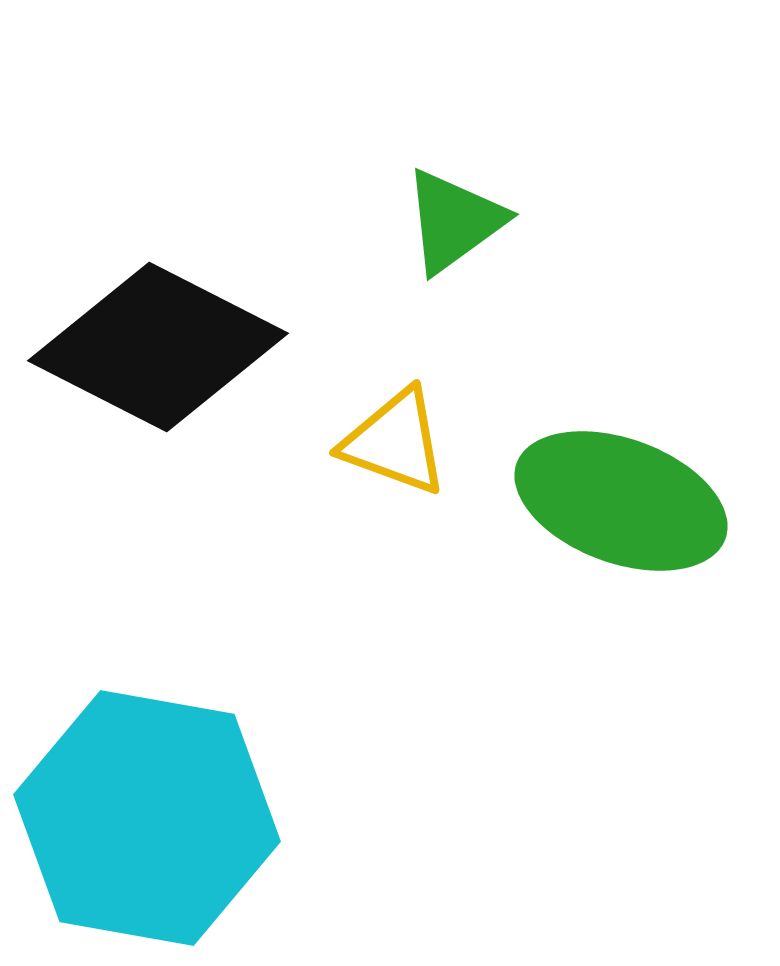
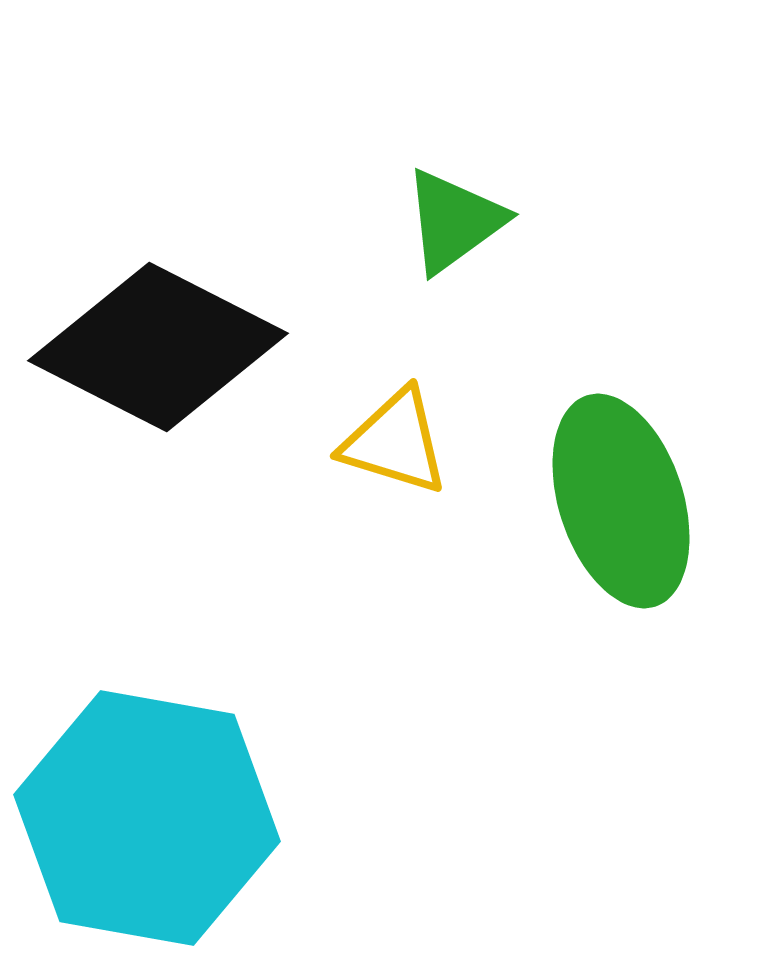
yellow triangle: rotated 3 degrees counterclockwise
green ellipse: rotated 52 degrees clockwise
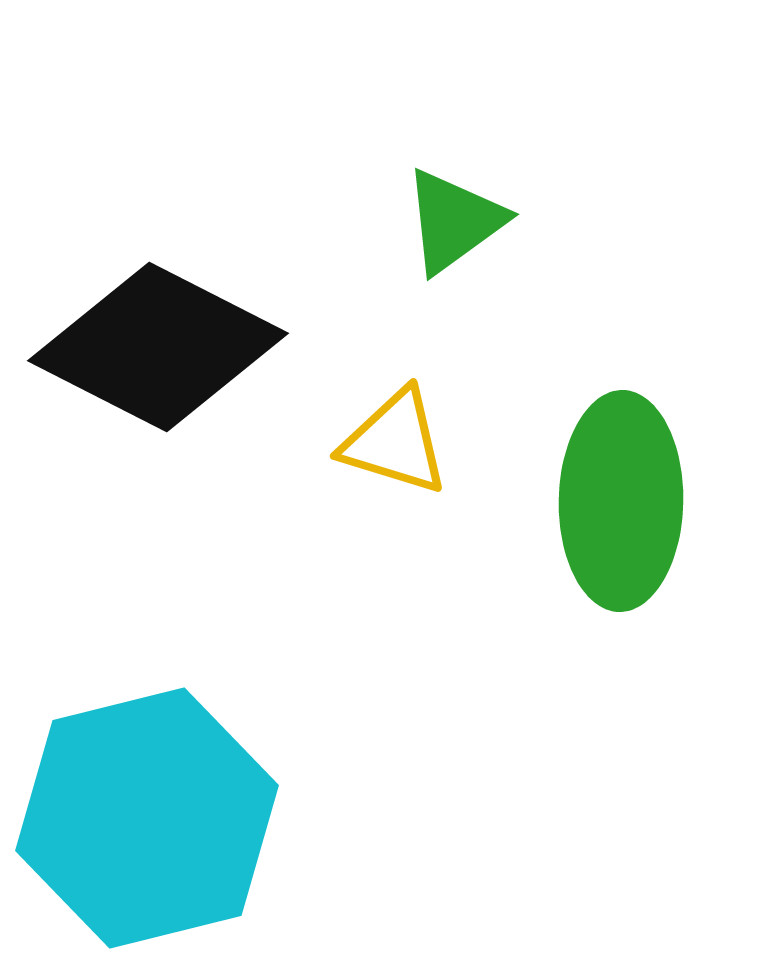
green ellipse: rotated 19 degrees clockwise
cyan hexagon: rotated 24 degrees counterclockwise
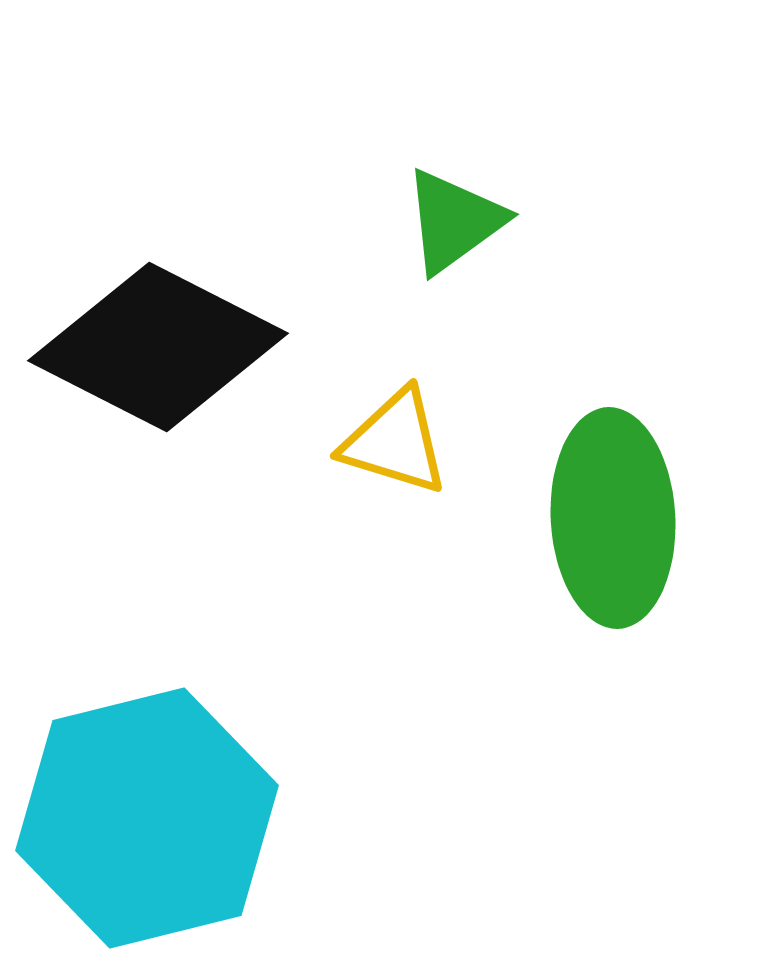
green ellipse: moved 8 px left, 17 px down; rotated 4 degrees counterclockwise
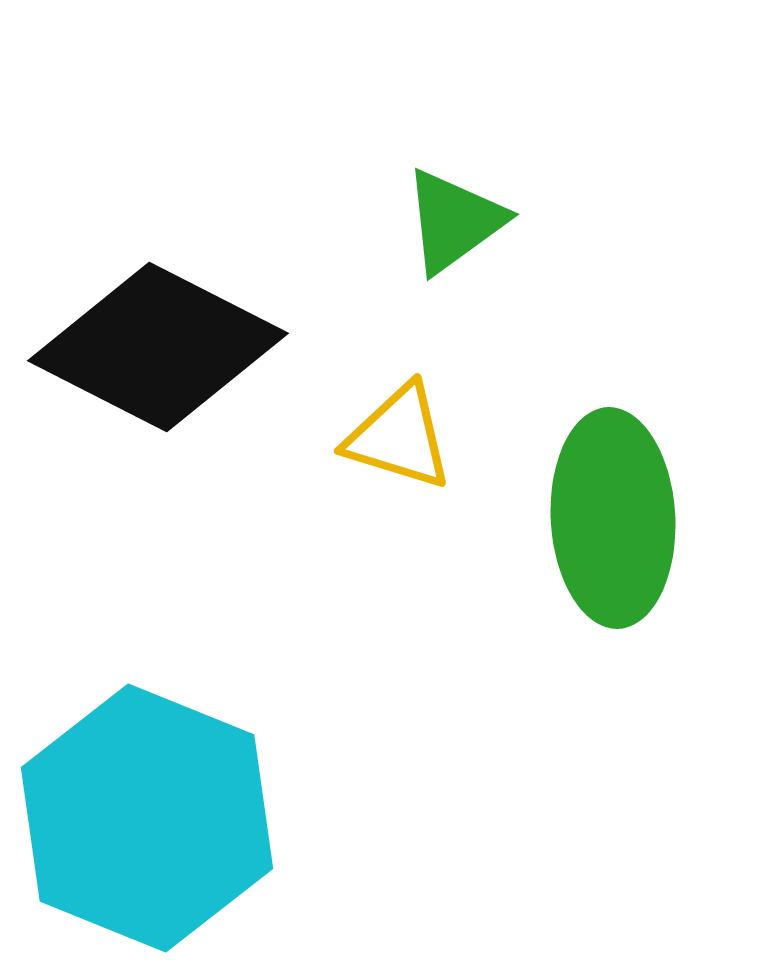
yellow triangle: moved 4 px right, 5 px up
cyan hexagon: rotated 24 degrees counterclockwise
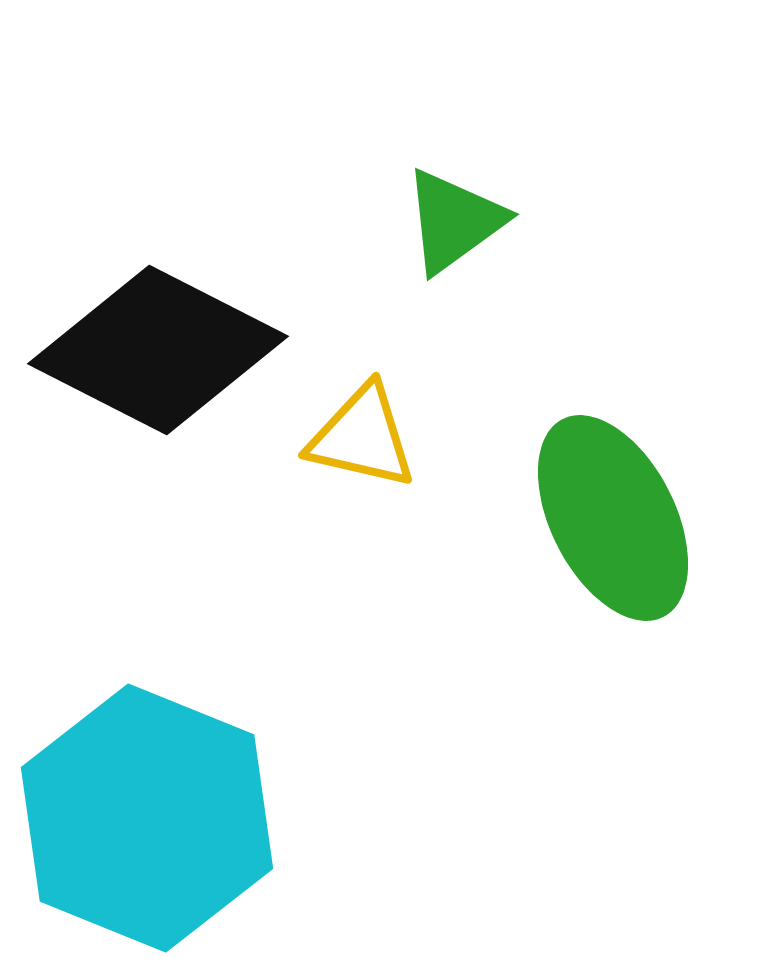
black diamond: moved 3 px down
yellow triangle: moved 37 px left; rotated 4 degrees counterclockwise
green ellipse: rotated 24 degrees counterclockwise
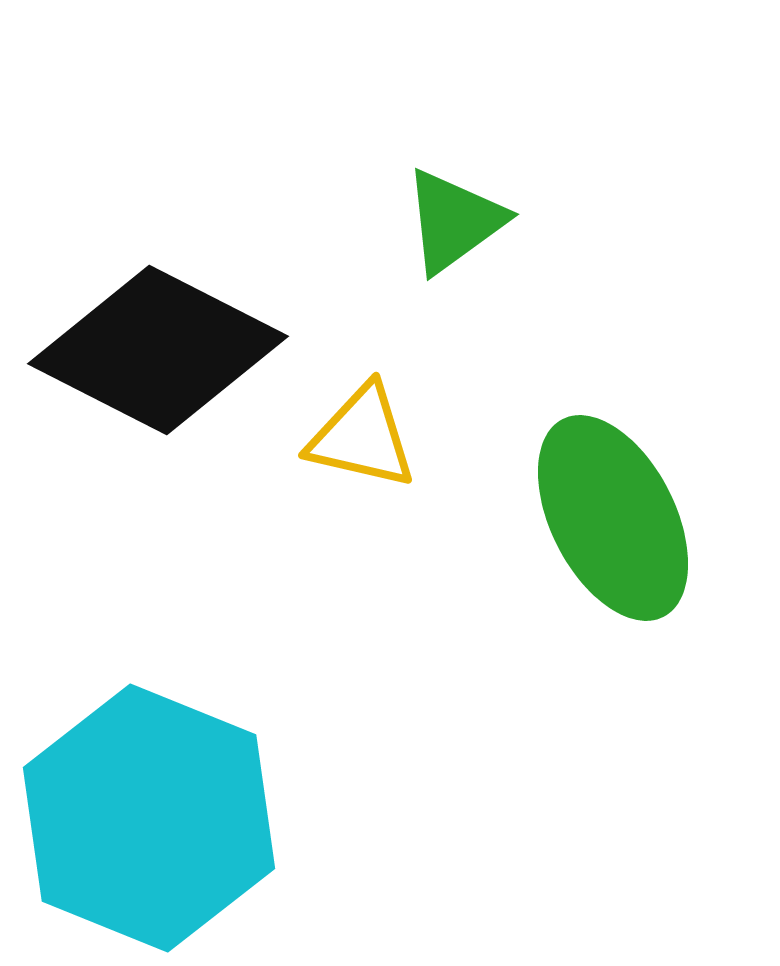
cyan hexagon: moved 2 px right
